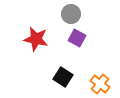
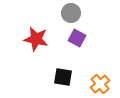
gray circle: moved 1 px up
black square: rotated 24 degrees counterclockwise
orange cross: rotated 12 degrees clockwise
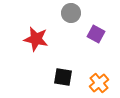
purple square: moved 19 px right, 4 px up
orange cross: moved 1 px left, 1 px up
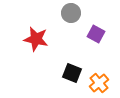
black square: moved 9 px right, 4 px up; rotated 12 degrees clockwise
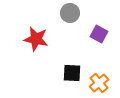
gray circle: moved 1 px left
purple square: moved 3 px right
black square: rotated 18 degrees counterclockwise
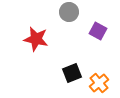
gray circle: moved 1 px left, 1 px up
purple square: moved 1 px left, 3 px up
black square: rotated 24 degrees counterclockwise
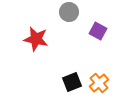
black square: moved 9 px down
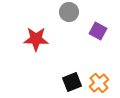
red star: rotated 10 degrees counterclockwise
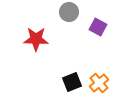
purple square: moved 4 px up
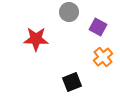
orange cross: moved 4 px right, 26 px up
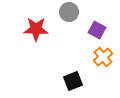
purple square: moved 1 px left, 3 px down
red star: moved 10 px up
black square: moved 1 px right, 1 px up
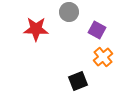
black square: moved 5 px right
